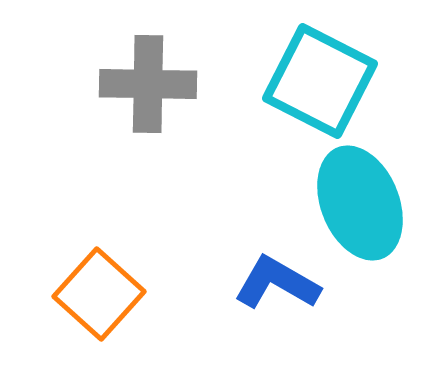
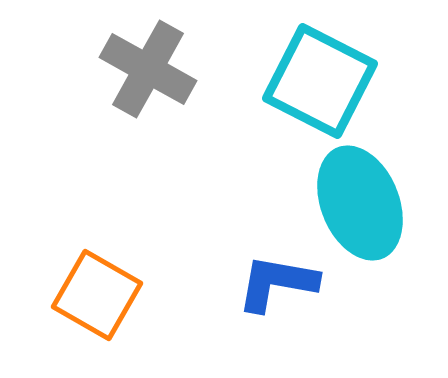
gray cross: moved 15 px up; rotated 28 degrees clockwise
blue L-shape: rotated 20 degrees counterclockwise
orange square: moved 2 px left, 1 px down; rotated 12 degrees counterclockwise
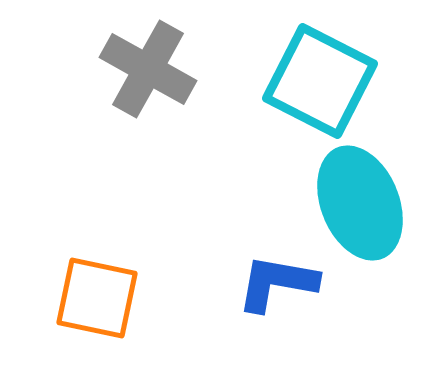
orange square: moved 3 px down; rotated 18 degrees counterclockwise
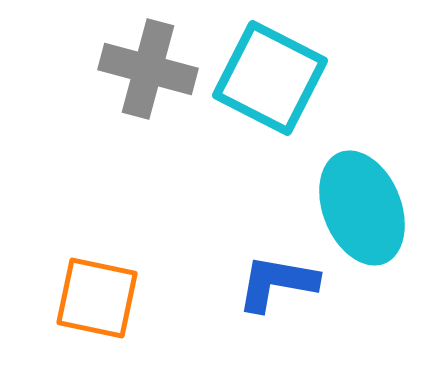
gray cross: rotated 14 degrees counterclockwise
cyan square: moved 50 px left, 3 px up
cyan ellipse: moved 2 px right, 5 px down
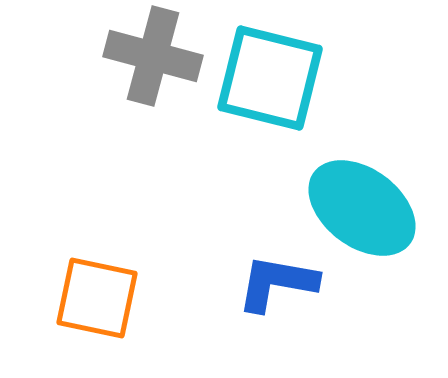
gray cross: moved 5 px right, 13 px up
cyan square: rotated 13 degrees counterclockwise
cyan ellipse: rotated 31 degrees counterclockwise
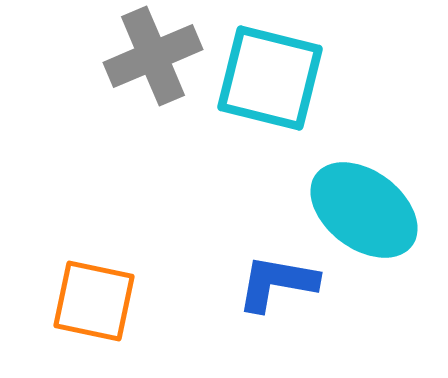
gray cross: rotated 38 degrees counterclockwise
cyan ellipse: moved 2 px right, 2 px down
orange square: moved 3 px left, 3 px down
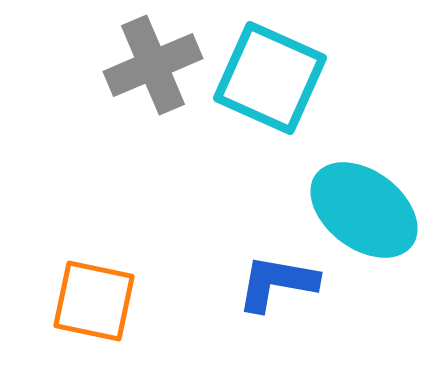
gray cross: moved 9 px down
cyan square: rotated 10 degrees clockwise
